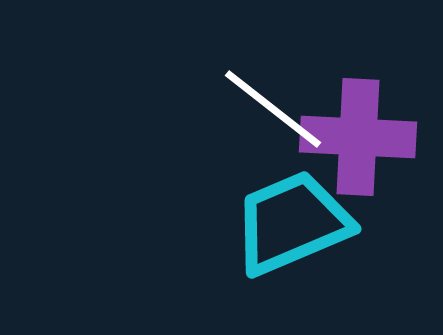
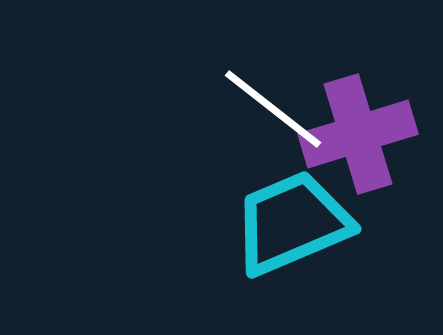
purple cross: moved 3 px up; rotated 20 degrees counterclockwise
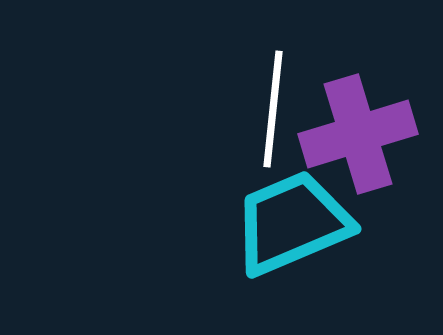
white line: rotated 58 degrees clockwise
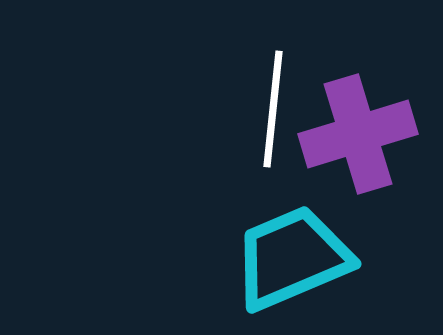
cyan trapezoid: moved 35 px down
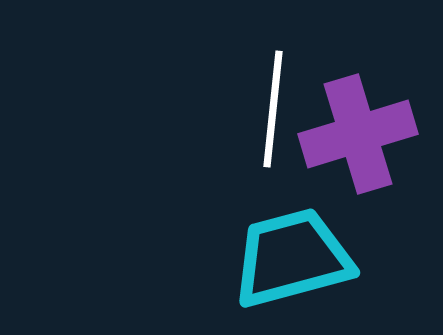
cyan trapezoid: rotated 8 degrees clockwise
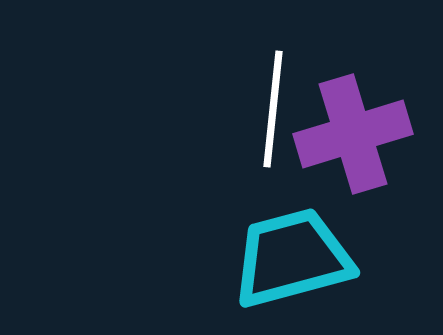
purple cross: moved 5 px left
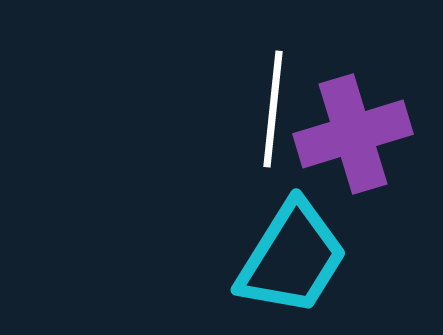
cyan trapezoid: rotated 137 degrees clockwise
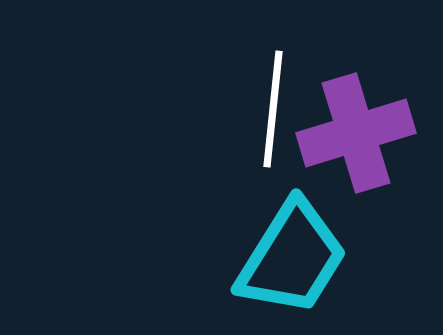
purple cross: moved 3 px right, 1 px up
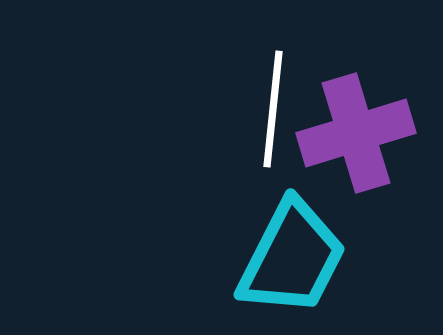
cyan trapezoid: rotated 5 degrees counterclockwise
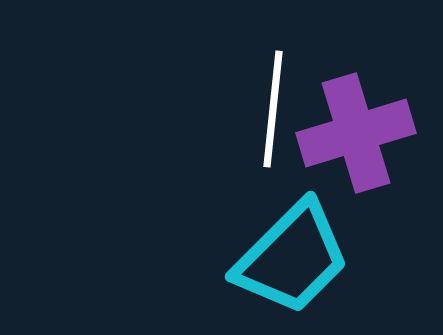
cyan trapezoid: rotated 18 degrees clockwise
